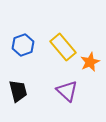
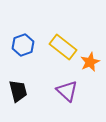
yellow rectangle: rotated 12 degrees counterclockwise
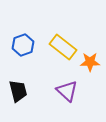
orange star: rotated 24 degrees clockwise
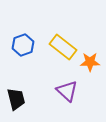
black trapezoid: moved 2 px left, 8 px down
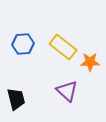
blue hexagon: moved 1 px up; rotated 15 degrees clockwise
